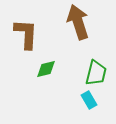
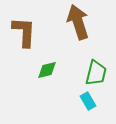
brown L-shape: moved 2 px left, 2 px up
green diamond: moved 1 px right, 1 px down
cyan rectangle: moved 1 px left, 1 px down
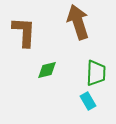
green trapezoid: rotated 12 degrees counterclockwise
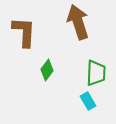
green diamond: rotated 40 degrees counterclockwise
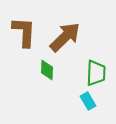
brown arrow: moved 13 px left, 15 px down; rotated 64 degrees clockwise
green diamond: rotated 35 degrees counterclockwise
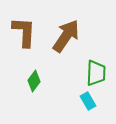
brown arrow: moved 1 px right, 1 px up; rotated 12 degrees counterclockwise
green diamond: moved 13 px left, 11 px down; rotated 35 degrees clockwise
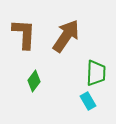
brown L-shape: moved 2 px down
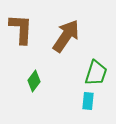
brown L-shape: moved 3 px left, 5 px up
green trapezoid: rotated 16 degrees clockwise
cyan rectangle: rotated 36 degrees clockwise
